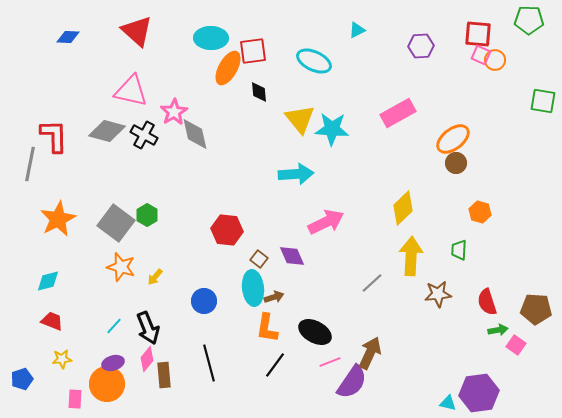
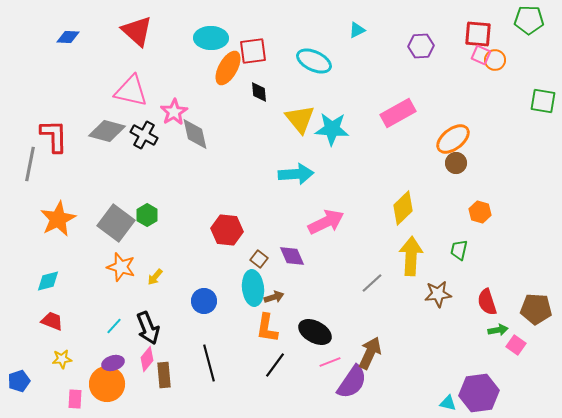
green trapezoid at (459, 250): rotated 10 degrees clockwise
blue pentagon at (22, 379): moved 3 px left, 2 px down
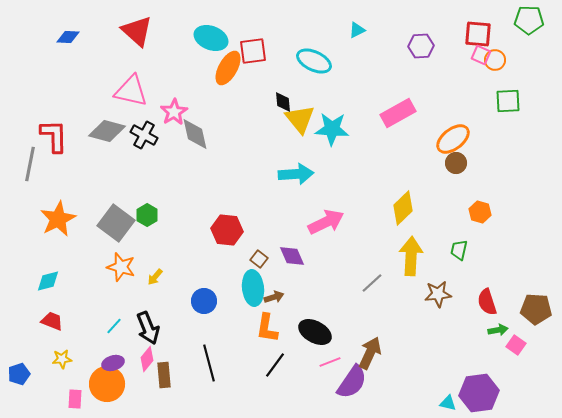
cyan ellipse at (211, 38): rotated 20 degrees clockwise
black diamond at (259, 92): moved 24 px right, 10 px down
green square at (543, 101): moved 35 px left; rotated 12 degrees counterclockwise
blue pentagon at (19, 381): moved 7 px up
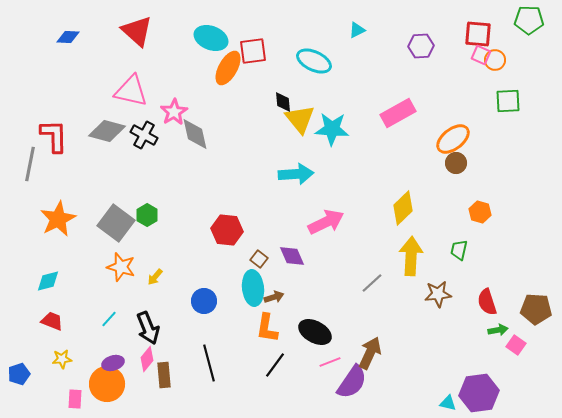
cyan line at (114, 326): moved 5 px left, 7 px up
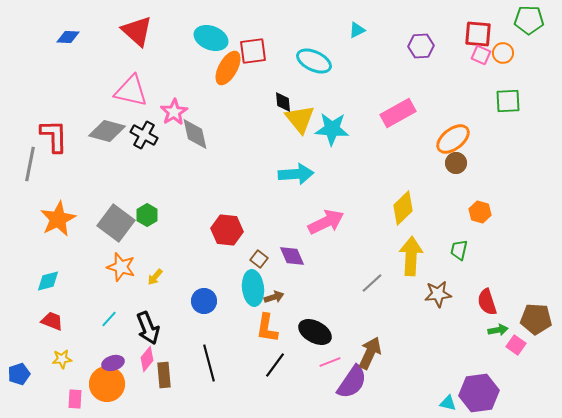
orange circle at (495, 60): moved 8 px right, 7 px up
brown pentagon at (536, 309): moved 10 px down
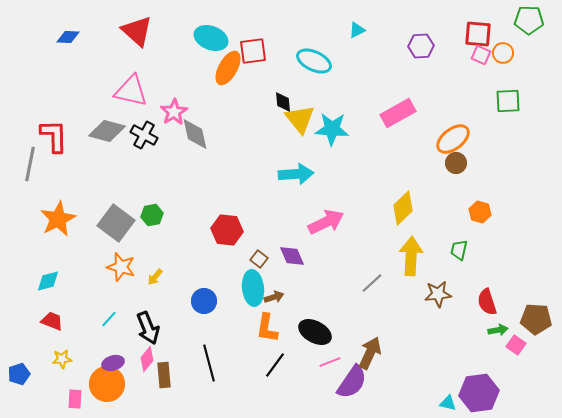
green hexagon at (147, 215): moved 5 px right; rotated 20 degrees clockwise
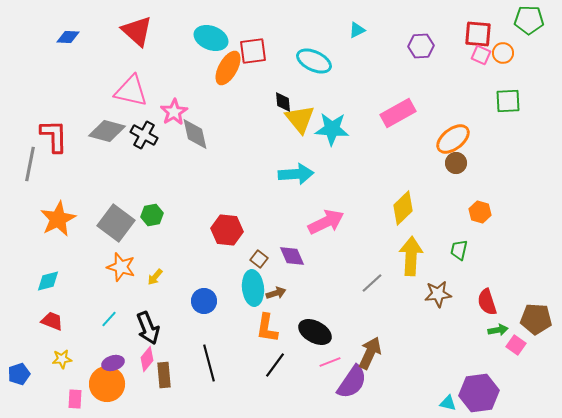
brown arrow at (274, 297): moved 2 px right, 4 px up
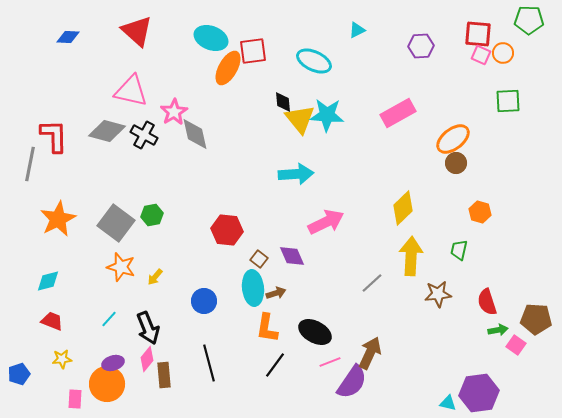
cyan star at (332, 129): moved 5 px left, 14 px up
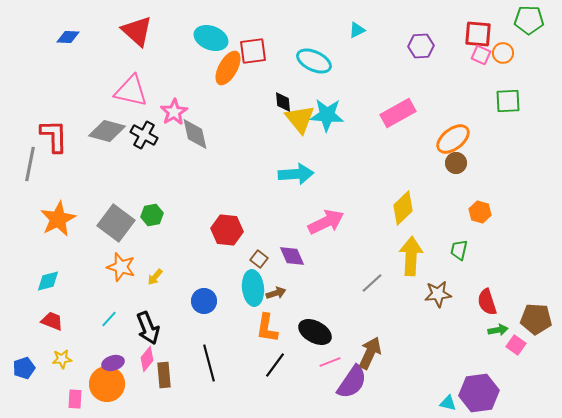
blue pentagon at (19, 374): moved 5 px right, 6 px up
